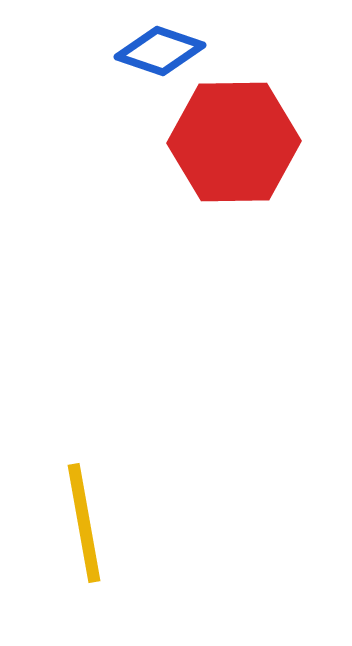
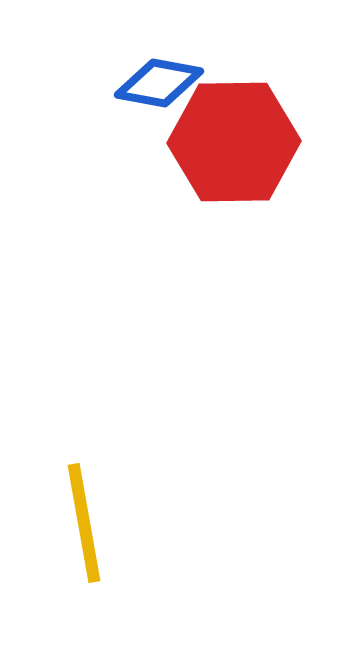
blue diamond: moved 1 px left, 32 px down; rotated 8 degrees counterclockwise
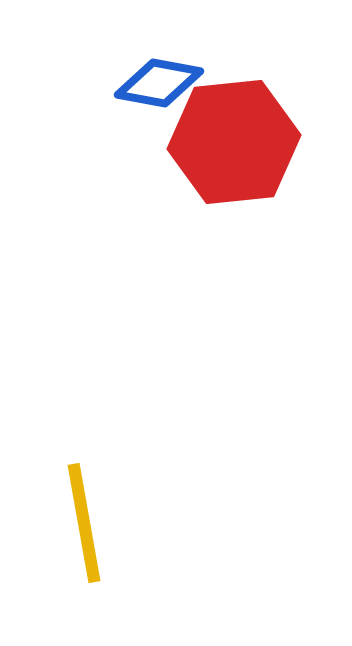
red hexagon: rotated 5 degrees counterclockwise
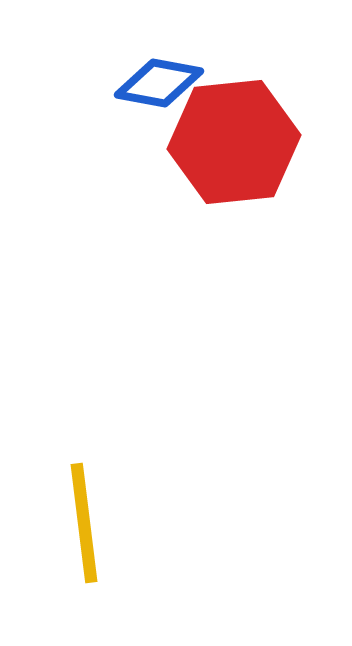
yellow line: rotated 3 degrees clockwise
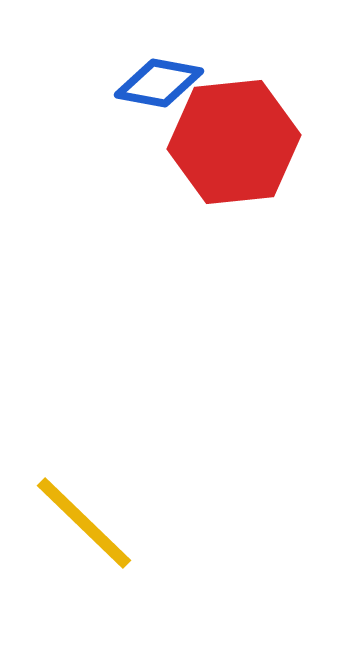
yellow line: rotated 39 degrees counterclockwise
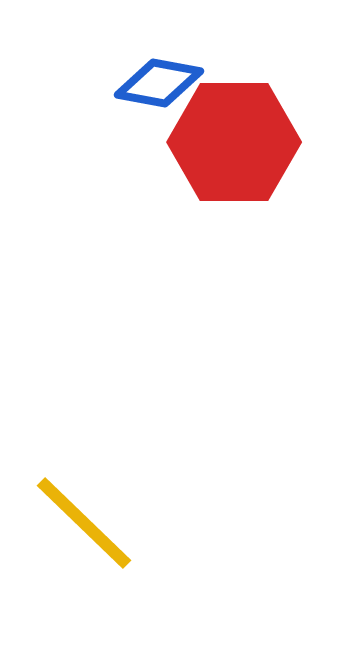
red hexagon: rotated 6 degrees clockwise
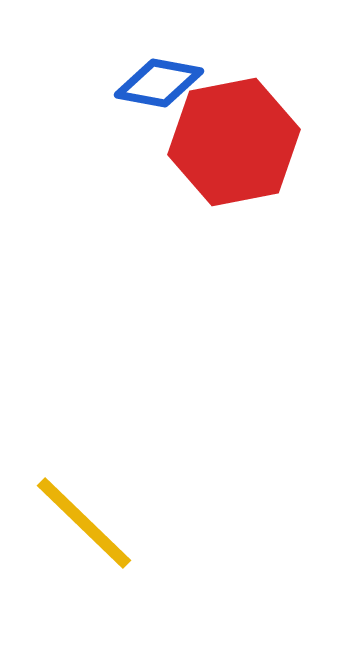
red hexagon: rotated 11 degrees counterclockwise
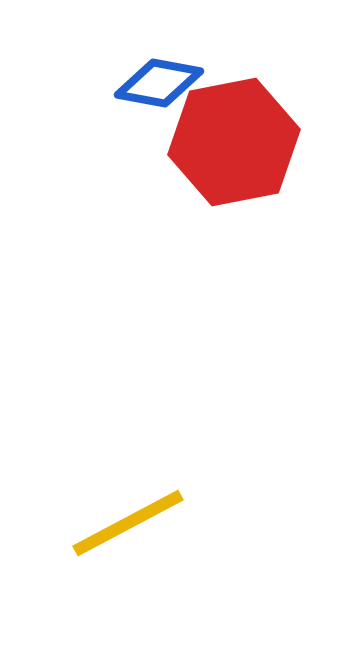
yellow line: moved 44 px right; rotated 72 degrees counterclockwise
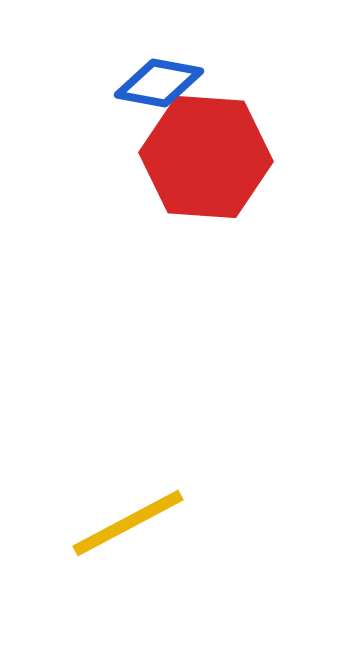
red hexagon: moved 28 px left, 15 px down; rotated 15 degrees clockwise
